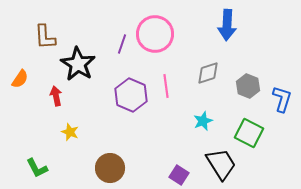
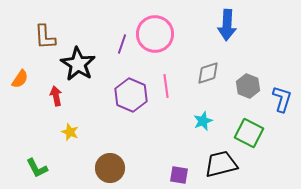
black trapezoid: rotated 72 degrees counterclockwise
purple square: rotated 24 degrees counterclockwise
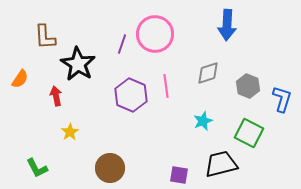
yellow star: rotated 18 degrees clockwise
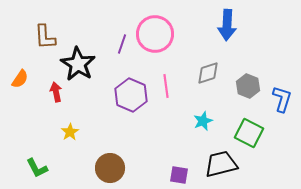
red arrow: moved 4 px up
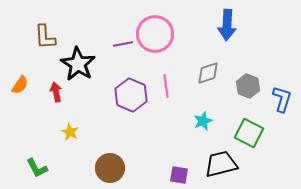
purple line: moved 1 px right; rotated 60 degrees clockwise
orange semicircle: moved 6 px down
yellow star: rotated 12 degrees counterclockwise
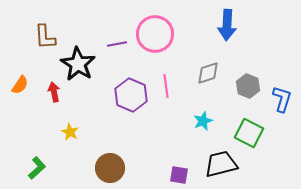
purple line: moved 6 px left
red arrow: moved 2 px left
green L-shape: rotated 105 degrees counterclockwise
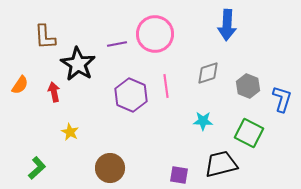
cyan star: rotated 24 degrees clockwise
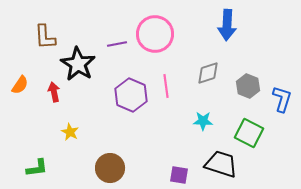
black trapezoid: rotated 32 degrees clockwise
green L-shape: rotated 35 degrees clockwise
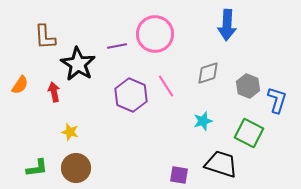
purple line: moved 2 px down
pink line: rotated 25 degrees counterclockwise
blue L-shape: moved 5 px left, 1 px down
cyan star: rotated 18 degrees counterclockwise
yellow star: rotated 12 degrees counterclockwise
brown circle: moved 34 px left
